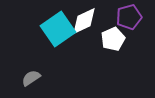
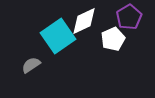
purple pentagon: rotated 15 degrees counterclockwise
cyan square: moved 7 px down
gray semicircle: moved 13 px up
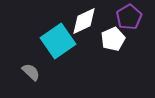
cyan square: moved 5 px down
gray semicircle: moved 7 px down; rotated 78 degrees clockwise
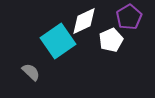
white pentagon: moved 2 px left, 1 px down
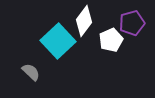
purple pentagon: moved 3 px right, 6 px down; rotated 15 degrees clockwise
white diamond: rotated 28 degrees counterclockwise
cyan square: rotated 8 degrees counterclockwise
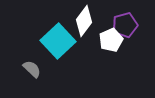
purple pentagon: moved 7 px left, 2 px down
gray semicircle: moved 1 px right, 3 px up
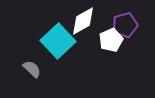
white diamond: moved 1 px left; rotated 24 degrees clockwise
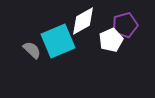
cyan square: rotated 20 degrees clockwise
gray semicircle: moved 19 px up
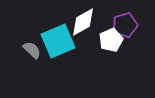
white diamond: moved 1 px down
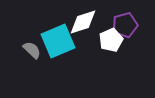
white diamond: rotated 12 degrees clockwise
